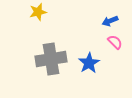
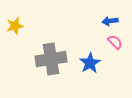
yellow star: moved 23 px left, 14 px down
blue arrow: rotated 14 degrees clockwise
blue star: moved 1 px right
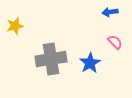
blue arrow: moved 9 px up
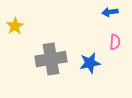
yellow star: rotated 18 degrees counterclockwise
pink semicircle: rotated 49 degrees clockwise
blue star: rotated 20 degrees clockwise
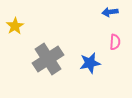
gray cross: moved 3 px left; rotated 24 degrees counterclockwise
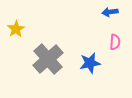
yellow star: moved 1 px right, 3 px down
gray cross: rotated 8 degrees counterclockwise
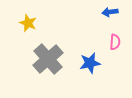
yellow star: moved 12 px right, 6 px up; rotated 18 degrees counterclockwise
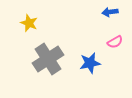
yellow star: moved 1 px right
pink semicircle: rotated 56 degrees clockwise
gray cross: rotated 8 degrees clockwise
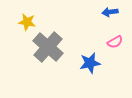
yellow star: moved 2 px left, 1 px up; rotated 12 degrees counterclockwise
gray cross: moved 12 px up; rotated 16 degrees counterclockwise
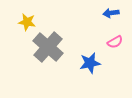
blue arrow: moved 1 px right, 1 px down
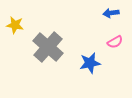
yellow star: moved 12 px left, 3 px down
